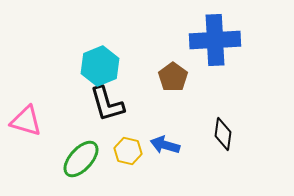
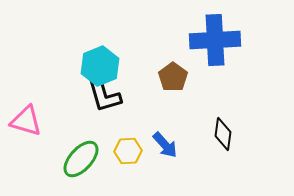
black L-shape: moved 3 px left, 9 px up
blue arrow: rotated 148 degrees counterclockwise
yellow hexagon: rotated 16 degrees counterclockwise
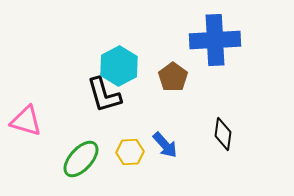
cyan hexagon: moved 19 px right; rotated 6 degrees counterclockwise
yellow hexagon: moved 2 px right, 1 px down
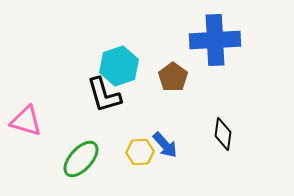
cyan hexagon: rotated 9 degrees clockwise
yellow hexagon: moved 10 px right
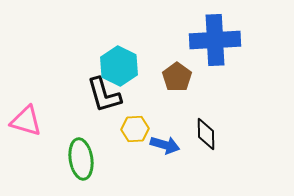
cyan hexagon: rotated 15 degrees counterclockwise
brown pentagon: moved 4 px right
black diamond: moved 17 px left; rotated 8 degrees counterclockwise
blue arrow: rotated 32 degrees counterclockwise
yellow hexagon: moved 5 px left, 23 px up
green ellipse: rotated 51 degrees counterclockwise
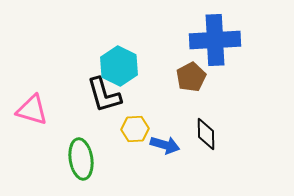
brown pentagon: moved 14 px right; rotated 8 degrees clockwise
pink triangle: moved 6 px right, 11 px up
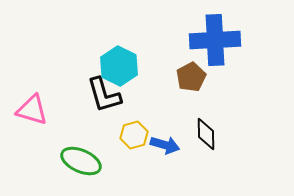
yellow hexagon: moved 1 px left, 6 px down; rotated 12 degrees counterclockwise
green ellipse: moved 2 px down; rotated 57 degrees counterclockwise
